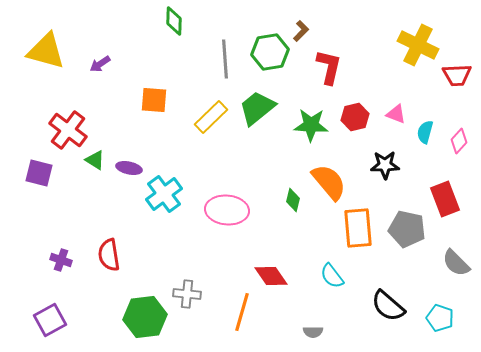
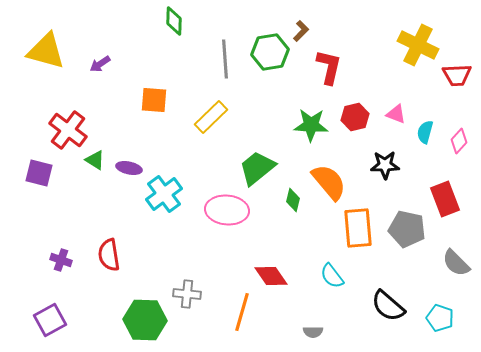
green trapezoid at (257, 108): moved 60 px down
green hexagon at (145, 317): moved 3 px down; rotated 9 degrees clockwise
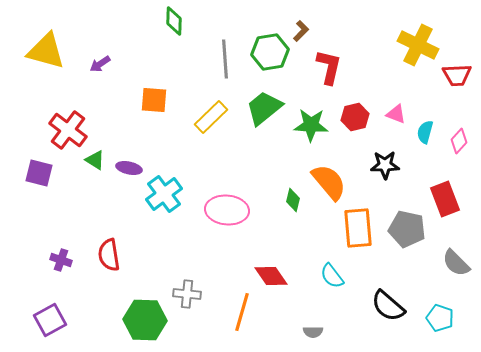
green trapezoid at (257, 168): moved 7 px right, 60 px up
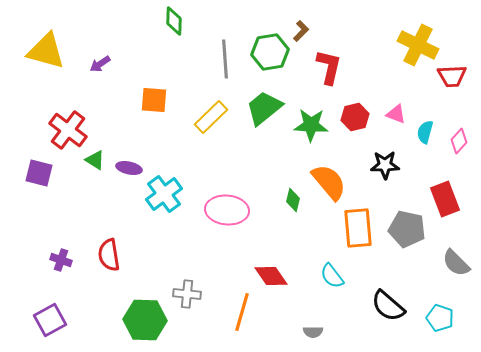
red trapezoid at (457, 75): moved 5 px left, 1 px down
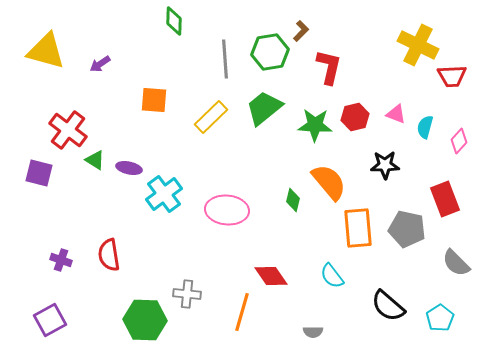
green star at (311, 125): moved 4 px right
cyan semicircle at (425, 132): moved 5 px up
cyan pentagon at (440, 318): rotated 20 degrees clockwise
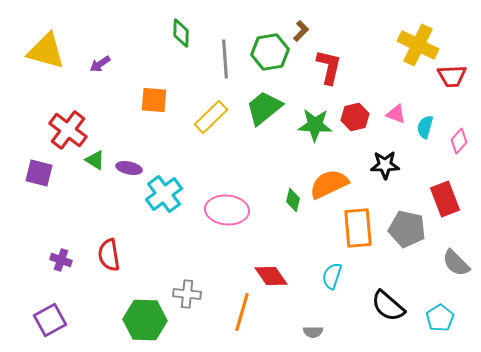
green diamond at (174, 21): moved 7 px right, 12 px down
orange semicircle at (329, 182): moved 2 px down; rotated 75 degrees counterclockwise
cyan semicircle at (332, 276): rotated 56 degrees clockwise
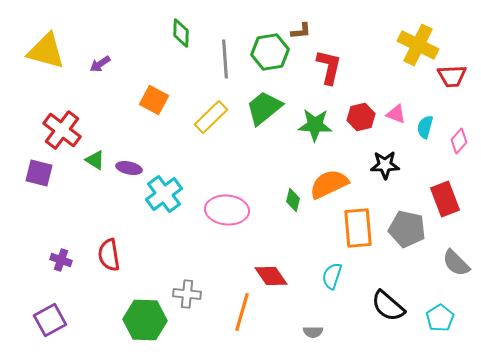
brown L-shape at (301, 31): rotated 40 degrees clockwise
orange square at (154, 100): rotated 24 degrees clockwise
red hexagon at (355, 117): moved 6 px right
red cross at (68, 130): moved 6 px left
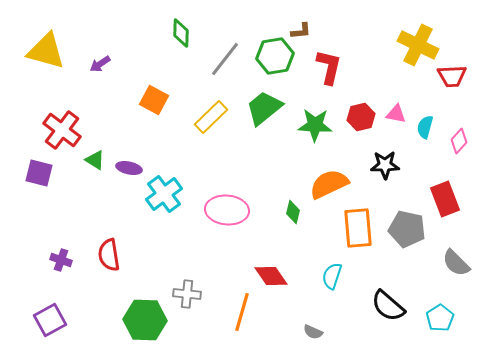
green hexagon at (270, 52): moved 5 px right, 4 px down
gray line at (225, 59): rotated 42 degrees clockwise
pink triangle at (396, 114): rotated 10 degrees counterclockwise
green diamond at (293, 200): moved 12 px down
gray semicircle at (313, 332): rotated 24 degrees clockwise
